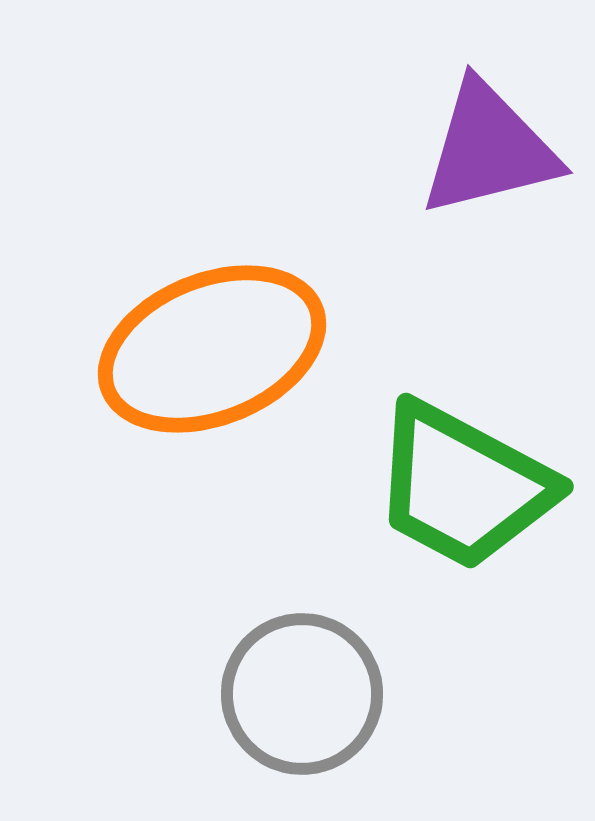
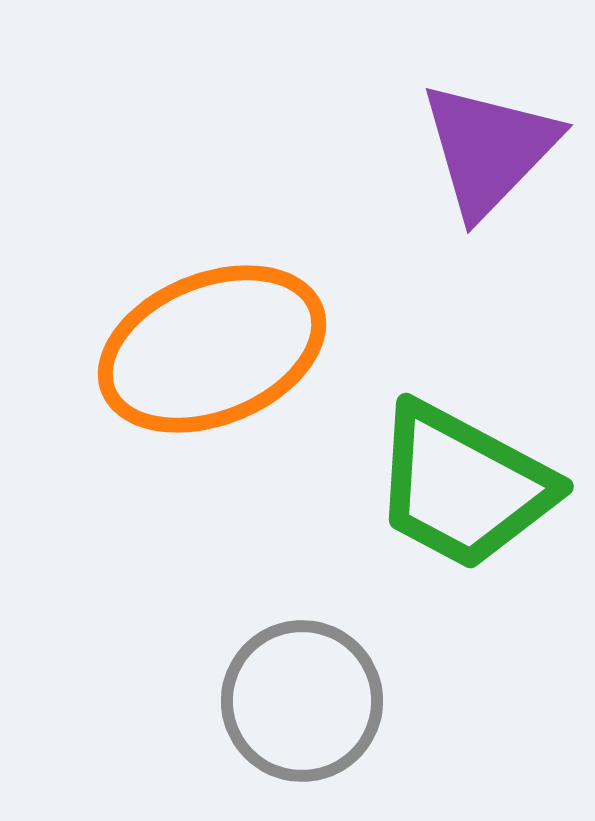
purple triangle: rotated 32 degrees counterclockwise
gray circle: moved 7 px down
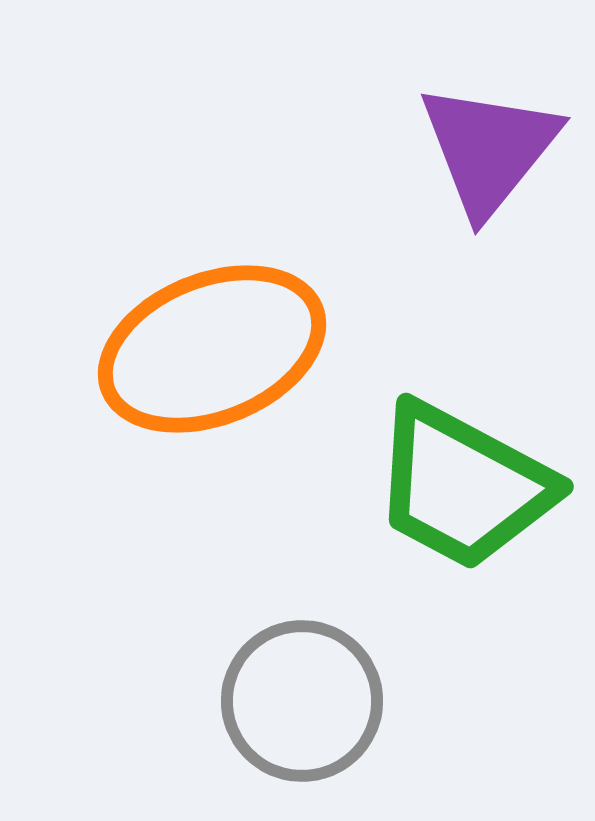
purple triangle: rotated 5 degrees counterclockwise
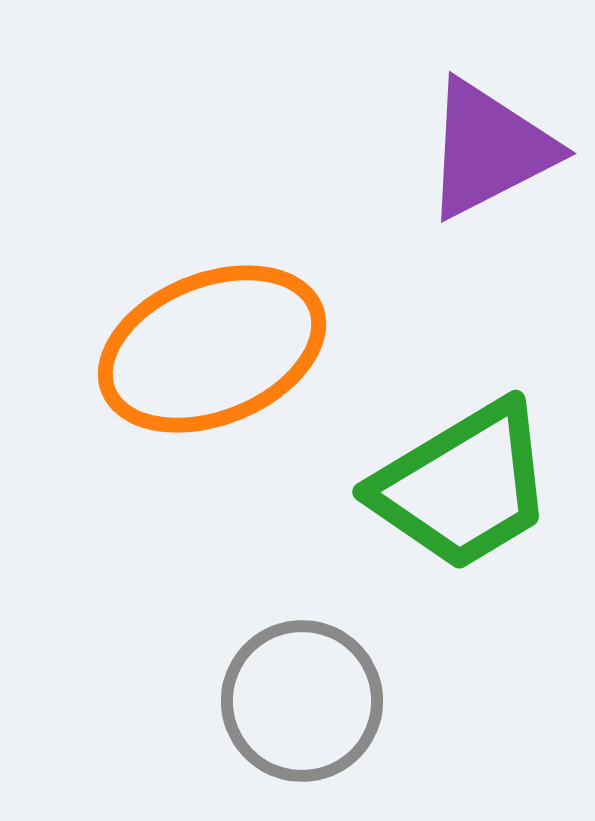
purple triangle: rotated 24 degrees clockwise
green trapezoid: rotated 59 degrees counterclockwise
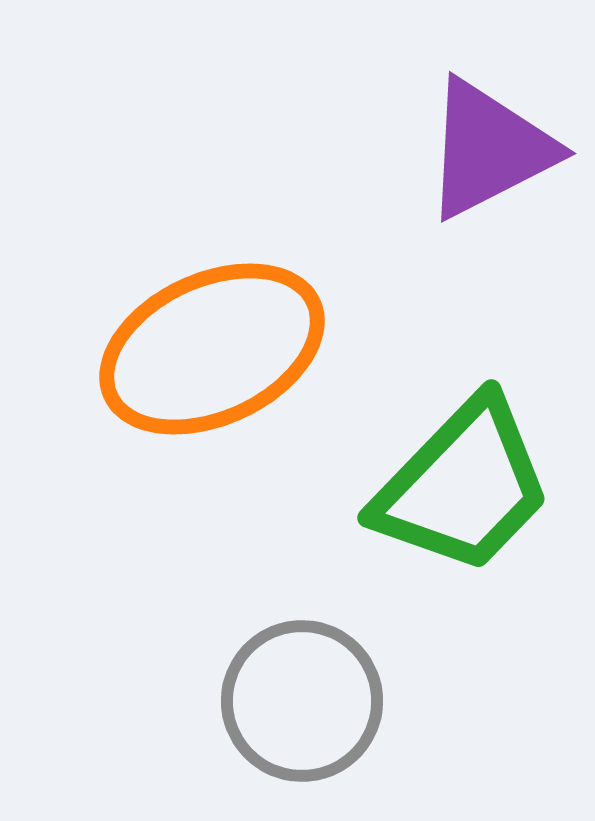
orange ellipse: rotated 3 degrees counterclockwise
green trapezoid: rotated 15 degrees counterclockwise
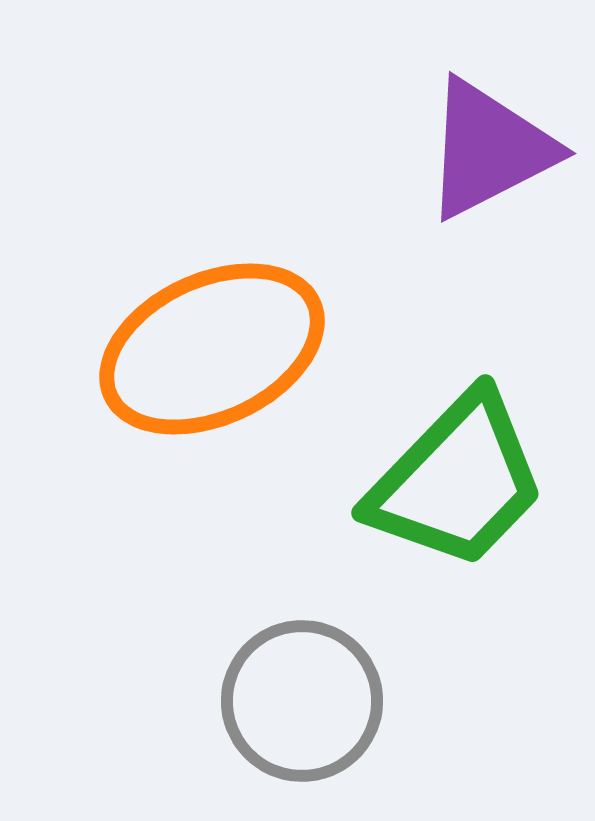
green trapezoid: moved 6 px left, 5 px up
